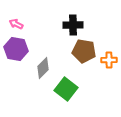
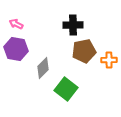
brown pentagon: rotated 20 degrees counterclockwise
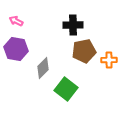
pink arrow: moved 3 px up
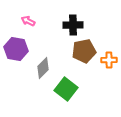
pink arrow: moved 12 px right
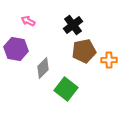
black cross: rotated 36 degrees counterclockwise
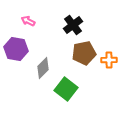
brown pentagon: moved 2 px down
